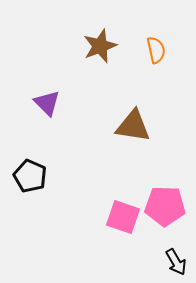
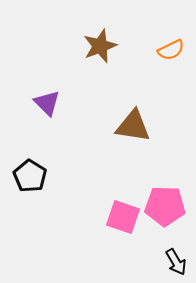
orange semicircle: moved 15 px right; rotated 76 degrees clockwise
black pentagon: rotated 8 degrees clockwise
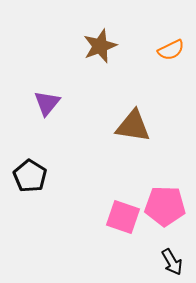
purple triangle: rotated 24 degrees clockwise
black arrow: moved 4 px left
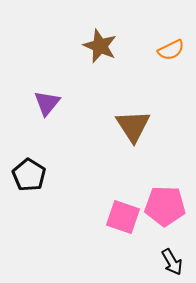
brown star: rotated 28 degrees counterclockwise
brown triangle: rotated 48 degrees clockwise
black pentagon: moved 1 px left, 1 px up
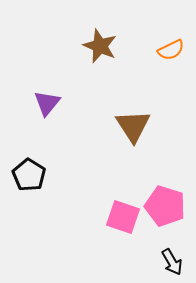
pink pentagon: rotated 15 degrees clockwise
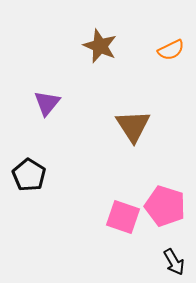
black arrow: moved 2 px right
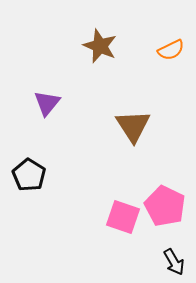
pink pentagon: rotated 9 degrees clockwise
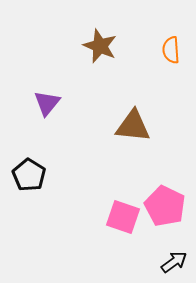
orange semicircle: rotated 112 degrees clockwise
brown triangle: rotated 51 degrees counterclockwise
black arrow: rotated 96 degrees counterclockwise
